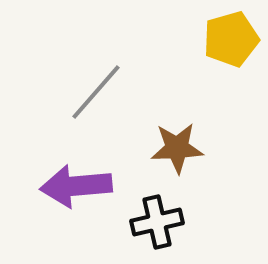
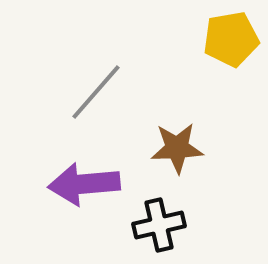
yellow pentagon: rotated 6 degrees clockwise
purple arrow: moved 8 px right, 2 px up
black cross: moved 2 px right, 3 px down
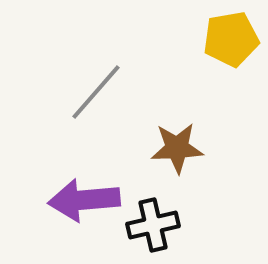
purple arrow: moved 16 px down
black cross: moved 6 px left
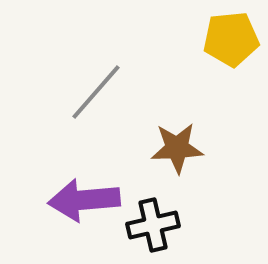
yellow pentagon: rotated 4 degrees clockwise
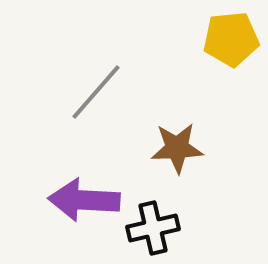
purple arrow: rotated 8 degrees clockwise
black cross: moved 3 px down
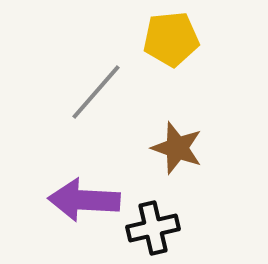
yellow pentagon: moved 60 px left
brown star: rotated 22 degrees clockwise
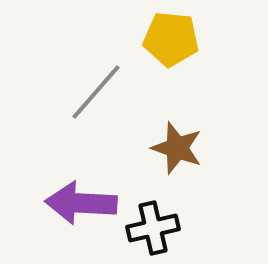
yellow pentagon: rotated 12 degrees clockwise
purple arrow: moved 3 px left, 3 px down
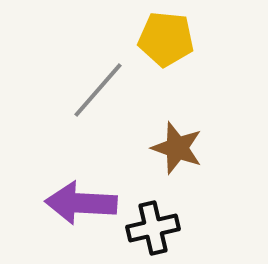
yellow pentagon: moved 5 px left
gray line: moved 2 px right, 2 px up
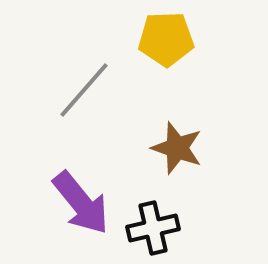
yellow pentagon: rotated 8 degrees counterclockwise
gray line: moved 14 px left
purple arrow: rotated 132 degrees counterclockwise
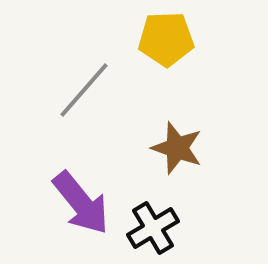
black cross: rotated 18 degrees counterclockwise
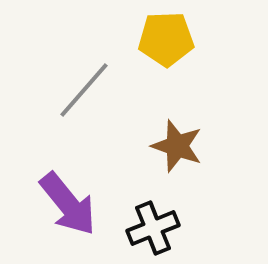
brown star: moved 2 px up
purple arrow: moved 13 px left, 1 px down
black cross: rotated 9 degrees clockwise
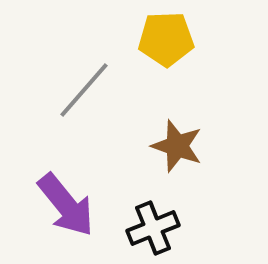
purple arrow: moved 2 px left, 1 px down
